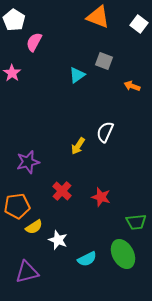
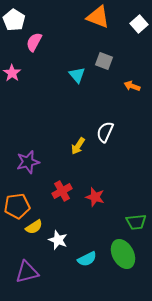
white square: rotated 12 degrees clockwise
cyan triangle: rotated 36 degrees counterclockwise
red cross: rotated 18 degrees clockwise
red star: moved 6 px left
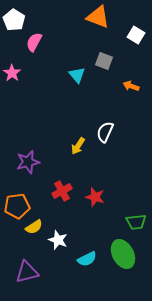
white square: moved 3 px left, 11 px down; rotated 18 degrees counterclockwise
orange arrow: moved 1 px left
